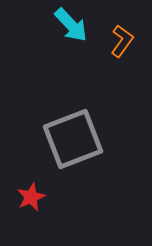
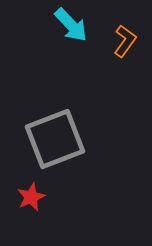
orange L-shape: moved 3 px right
gray square: moved 18 px left
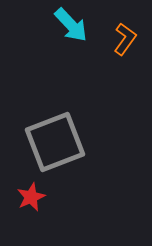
orange L-shape: moved 2 px up
gray square: moved 3 px down
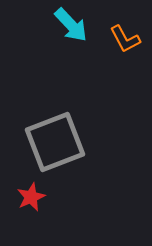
orange L-shape: rotated 116 degrees clockwise
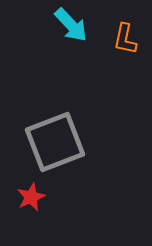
orange L-shape: rotated 40 degrees clockwise
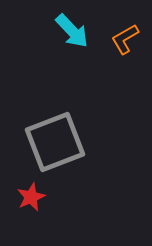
cyan arrow: moved 1 px right, 6 px down
orange L-shape: rotated 48 degrees clockwise
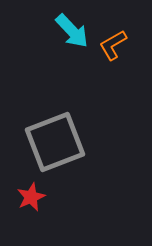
orange L-shape: moved 12 px left, 6 px down
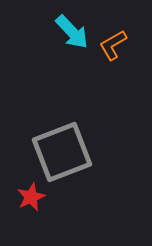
cyan arrow: moved 1 px down
gray square: moved 7 px right, 10 px down
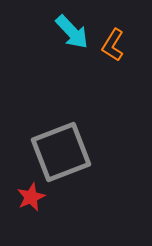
orange L-shape: rotated 28 degrees counterclockwise
gray square: moved 1 px left
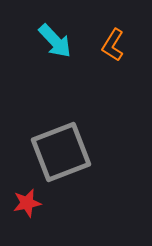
cyan arrow: moved 17 px left, 9 px down
red star: moved 4 px left, 6 px down; rotated 12 degrees clockwise
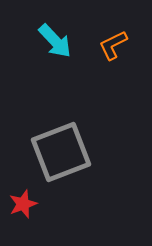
orange L-shape: rotated 32 degrees clockwise
red star: moved 4 px left, 1 px down; rotated 8 degrees counterclockwise
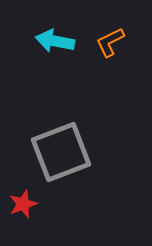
cyan arrow: rotated 144 degrees clockwise
orange L-shape: moved 3 px left, 3 px up
